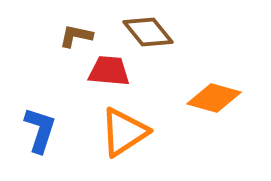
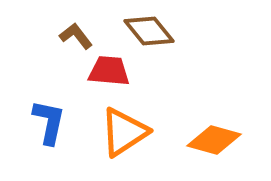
brown diamond: moved 1 px right, 1 px up
brown L-shape: rotated 40 degrees clockwise
orange diamond: moved 42 px down
blue L-shape: moved 9 px right, 8 px up; rotated 6 degrees counterclockwise
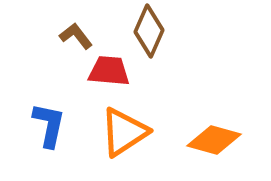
brown diamond: rotated 63 degrees clockwise
blue L-shape: moved 3 px down
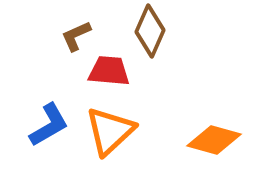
brown diamond: moved 1 px right
brown L-shape: rotated 76 degrees counterclockwise
blue L-shape: rotated 48 degrees clockwise
orange triangle: moved 14 px left, 1 px up; rotated 10 degrees counterclockwise
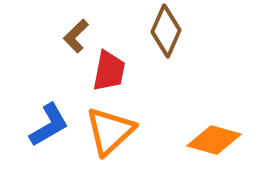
brown diamond: moved 16 px right
brown L-shape: rotated 20 degrees counterclockwise
red trapezoid: rotated 96 degrees clockwise
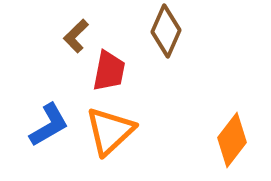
orange diamond: moved 18 px right; rotated 68 degrees counterclockwise
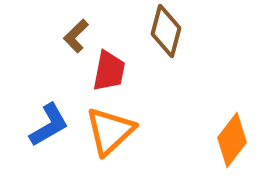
brown diamond: rotated 9 degrees counterclockwise
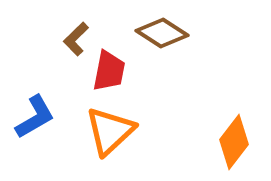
brown diamond: moved 4 px left, 2 px down; rotated 72 degrees counterclockwise
brown L-shape: moved 3 px down
blue L-shape: moved 14 px left, 8 px up
orange diamond: moved 2 px right, 2 px down
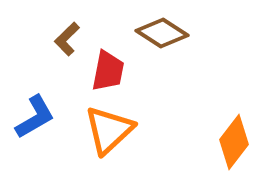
brown L-shape: moved 9 px left
red trapezoid: moved 1 px left
orange triangle: moved 1 px left, 1 px up
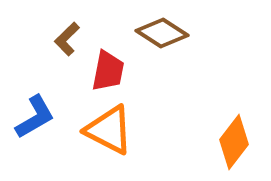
orange triangle: rotated 50 degrees counterclockwise
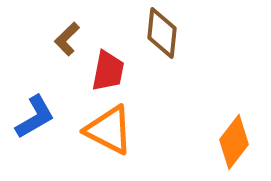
brown diamond: rotated 63 degrees clockwise
